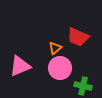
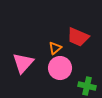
pink triangle: moved 3 px right, 3 px up; rotated 25 degrees counterclockwise
green cross: moved 4 px right
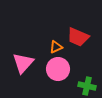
orange triangle: moved 1 px right, 1 px up; rotated 16 degrees clockwise
pink circle: moved 2 px left, 1 px down
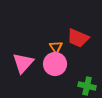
red trapezoid: moved 1 px down
orange triangle: rotated 40 degrees counterclockwise
pink circle: moved 3 px left, 5 px up
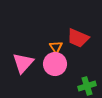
green cross: rotated 30 degrees counterclockwise
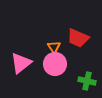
orange triangle: moved 2 px left
pink triangle: moved 2 px left; rotated 10 degrees clockwise
green cross: moved 5 px up; rotated 30 degrees clockwise
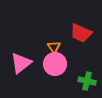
red trapezoid: moved 3 px right, 5 px up
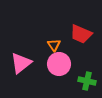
red trapezoid: moved 1 px down
orange triangle: moved 2 px up
pink circle: moved 4 px right
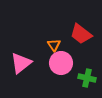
red trapezoid: rotated 15 degrees clockwise
pink circle: moved 2 px right, 1 px up
green cross: moved 3 px up
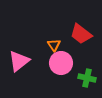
pink triangle: moved 2 px left, 2 px up
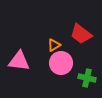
orange triangle: rotated 32 degrees clockwise
pink triangle: rotated 45 degrees clockwise
